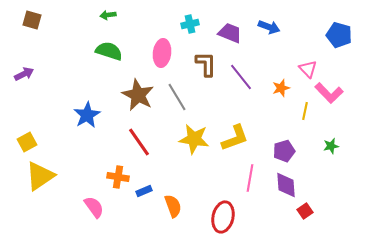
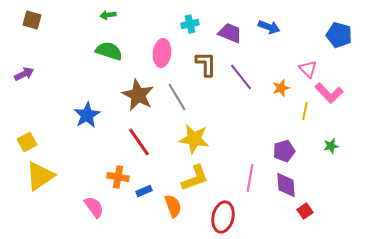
yellow L-shape: moved 40 px left, 40 px down
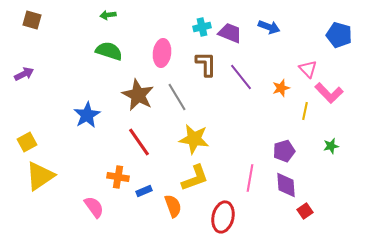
cyan cross: moved 12 px right, 3 px down
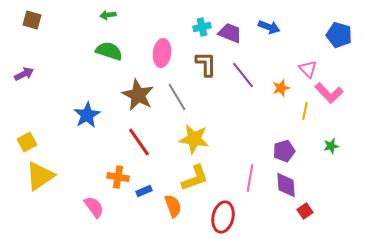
purple line: moved 2 px right, 2 px up
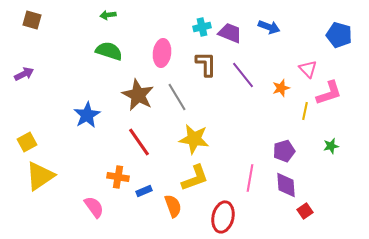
pink L-shape: rotated 64 degrees counterclockwise
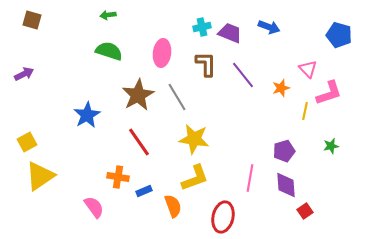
brown star: rotated 16 degrees clockwise
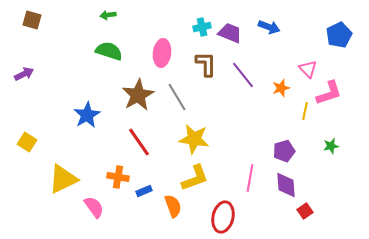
blue pentagon: rotated 30 degrees clockwise
yellow square: rotated 30 degrees counterclockwise
yellow triangle: moved 23 px right, 3 px down; rotated 8 degrees clockwise
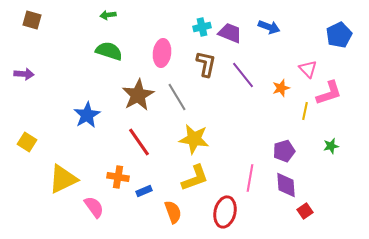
brown L-shape: rotated 12 degrees clockwise
purple arrow: rotated 30 degrees clockwise
orange semicircle: moved 6 px down
red ellipse: moved 2 px right, 5 px up
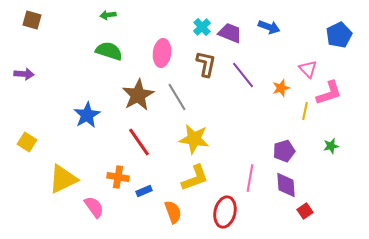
cyan cross: rotated 30 degrees counterclockwise
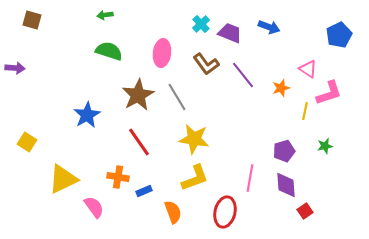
green arrow: moved 3 px left
cyan cross: moved 1 px left, 3 px up
brown L-shape: rotated 132 degrees clockwise
pink triangle: rotated 12 degrees counterclockwise
purple arrow: moved 9 px left, 6 px up
green star: moved 6 px left
